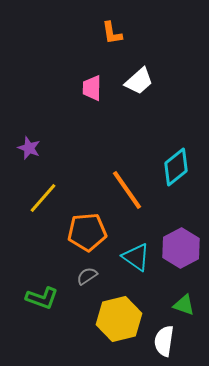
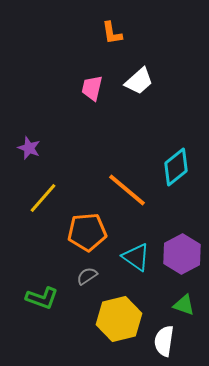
pink trapezoid: rotated 12 degrees clockwise
orange line: rotated 15 degrees counterclockwise
purple hexagon: moved 1 px right, 6 px down
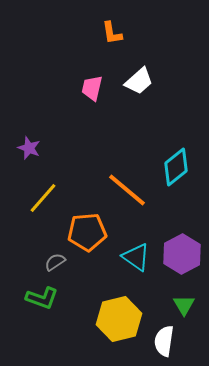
gray semicircle: moved 32 px left, 14 px up
green triangle: rotated 40 degrees clockwise
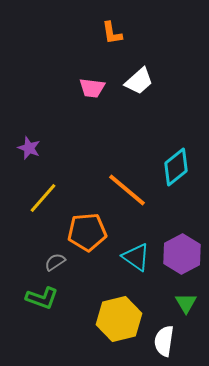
pink trapezoid: rotated 96 degrees counterclockwise
green triangle: moved 2 px right, 2 px up
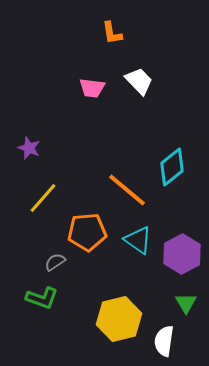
white trapezoid: rotated 92 degrees counterclockwise
cyan diamond: moved 4 px left
cyan triangle: moved 2 px right, 17 px up
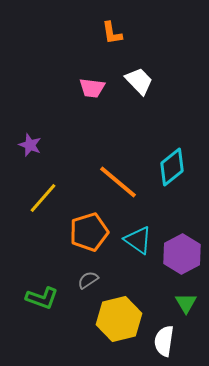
purple star: moved 1 px right, 3 px up
orange line: moved 9 px left, 8 px up
orange pentagon: moved 2 px right; rotated 12 degrees counterclockwise
gray semicircle: moved 33 px right, 18 px down
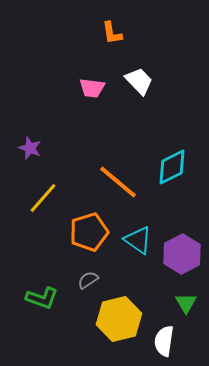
purple star: moved 3 px down
cyan diamond: rotated 12 degrees clockwise
